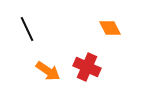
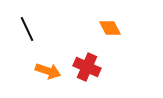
orange arrow: rotated 15 degrees counterclockwise
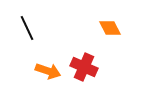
black line: moved 1 px up
red cross: moved 3 px left
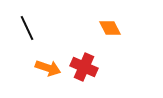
orange arrow: moved 3 px up
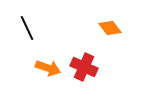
orange diamond: rotated 10 degrees counterclockwise
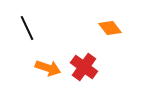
red cross: rotated 12 degrees clockwise
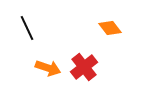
red cross: rotated 16 degrees clockwise
